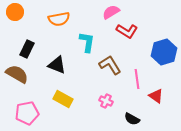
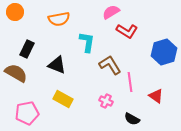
brown semicircle: moved 1 px left, 1 px up
pink line: moved 7 px left, 3 px down
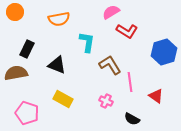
brown semicircle: rotated 40 degrees counterclockwise
pink pentagon: rotated 30 degrees clockwise
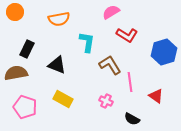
red L-shape: moved 4 px down
pink pentagon: moved 2 px left, 6 px up
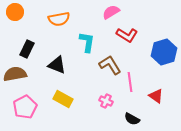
brown semicircle: moved 1 px left, 1 px down
pink pentagon: rotated 25 degrees clockwise
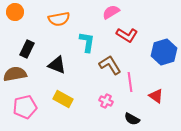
pink pentagon: rotated 15 degrees clockwise
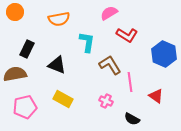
pink semicircle: moved 2 px left, 1 px down
blue hexagon: moved 2 px down; rotated 20 degrees counterclockwise
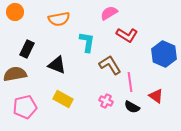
black semicircle: moved 12 px up
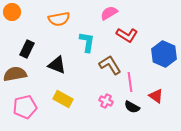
orange circle: moved 3 px left
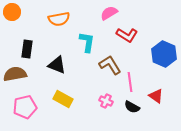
black rectangle: rotated 18 degrees counterclockwise
